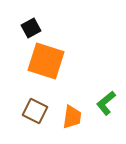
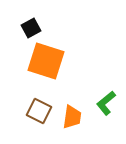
brown square: moved 4 px right
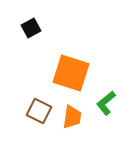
orange square: moved 25 px right, 12 px down
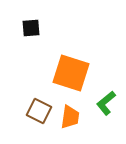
black square: rotated 24 degrees clockwise
orange trapezoid: moved 2 px left
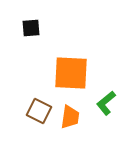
orange square: rotated 15 degrees counterclockwise
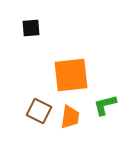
orange square: moved 2 px down; rotated 9 degrees counterclockwise
green L-shape: moved 1 px left, 2 px down; rotated 25 degrees clockwise
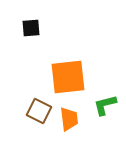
orange square: moved 3 px left, 2 px down
orange trapezoid: moved 1 px left, 2 px down; rotated 15 degrees counterclockwise
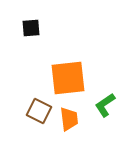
orange square: moved 1 px down
green L-shape: rotated 20 degrees counterclockwise
